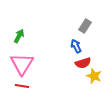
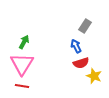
green arrow: moved 5 px right, 6 px down
red semicircle: moved 2 px left
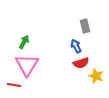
gray rectangle: rotated 48 degrees counterclockwise
pink triangle: moved 5 px right, 1 px down
yellow star: moved 2 px right
red line: moved 8 px left, 1 px up
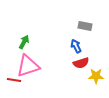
gray rectangle: rotated 64 degrees counterclockwise
pink triangle: moved 1 px right, 1 px down; rotated 40 degrees clockwise
yellow star: rotated 21 degrees counterclockwise
red line: moved 5 px up
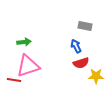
green arrow: rotated 56 degrees clockwise
